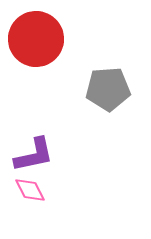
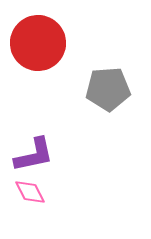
red circle: moved 2 px right, 4 px down
pink diamond: moved 2 px down
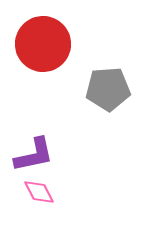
red circle: moved 5 px right, 1 px down
pink diamond: moved 9 px right
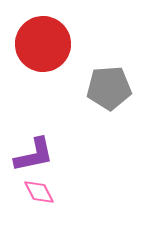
gray pentagon: moved 1 px right, 1 px up
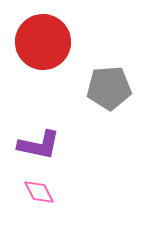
red circle: moved 2 px up
purple L-shape: moved 5 px right, 10 px up; rotated 24 degrees clockwise
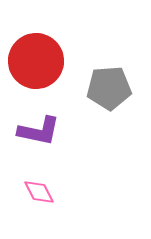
red circle: moved 7 px left, 19 px down
purple L-shape: moved 14 px up
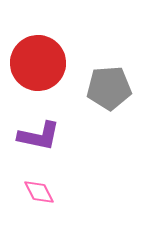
red circle: moved 2 px right, 2 px down
purple L-shape: moved 5 px down
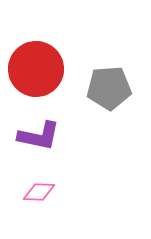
red circle: moved 2 px left, 6 px down
pink diamond: rotated 60 degrees counterclockwise
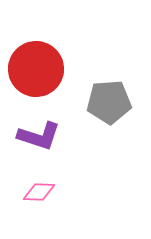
gray pentagon: moved 14 px down
purple L-shape: rotated 6 degrees clockwise
